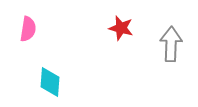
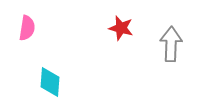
pink semicircle: moved 1 px left, 1 px up
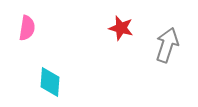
gray arrow: moved 4 px left, 1 px down; rotated 16 degrees clockwise
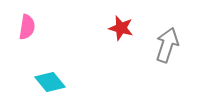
pink semicircle: moved 1 px up
cyan diamond: rotated 44 degrees counterclockwise
